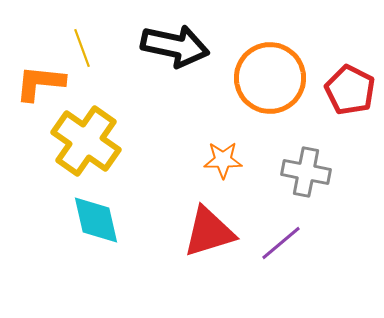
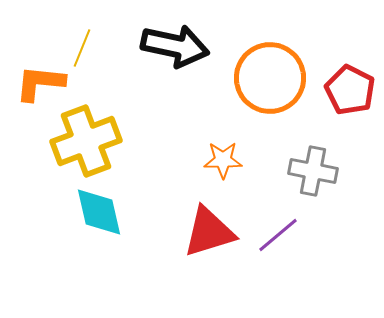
yellow line: rotated 42 degrees clockwise
yellow cross: rotated 34 degrees clockwise
gray cross: moved 7 px right, 1 px up
cyan diamond: moved 3 px right, 8 px up
purple line: moved 3 px left, 8 px up
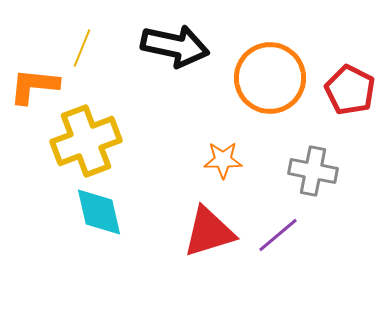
orange L-shape: moved 6 px left, 3 px down
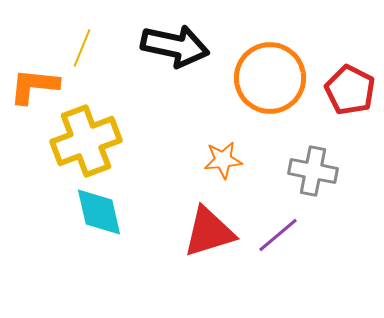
orange star: rotated 6 degrees counterclockwise
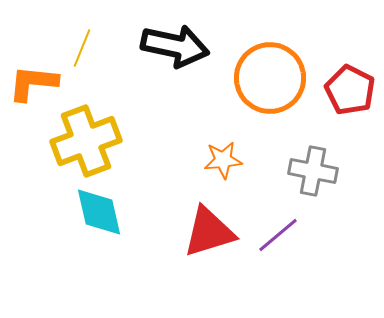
orange L-shape: moved 1 px left, 3 px up
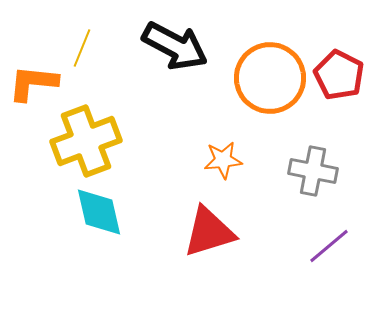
black arrow: rotated 16 degrees clockwise
red pentagon: moved 11 px left, 15 px up
purple line: moved 51 px right, 11 px down
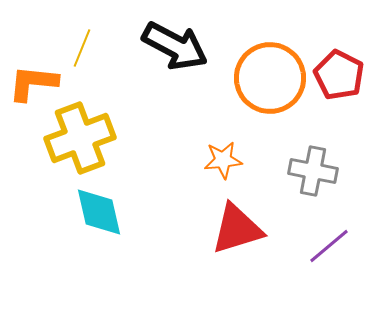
yellow cross: moved 6 px left, 3 px up
red triangle: moved 28 px right, 3 px up
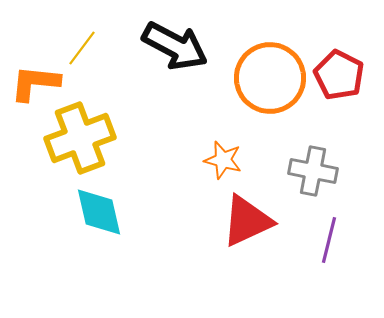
yellow line: rotated 15 degrees clockwise
orange L-shape: moved 2 px right
orange star: rotated 21 degrees clockwise
red triangle: moved 10 px right, 8 px up; rotated 8 degrees counterclockwise
purple line: moved 6 px up; rotated 36 degrees counterclockwise
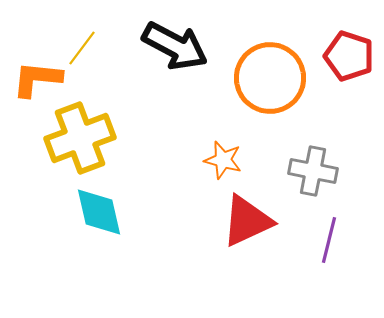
red pentagon: moved 10 px right, 19 px up; rotated 9 degrees counterclockwise
orange L-shape: moved 2 px right, 4 px up
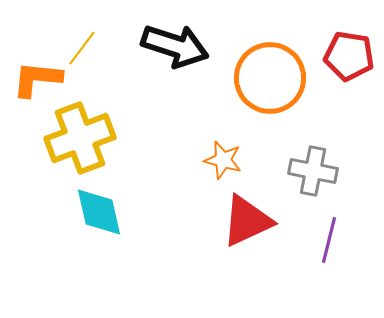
black arrow: rotated 10 degrees counterclockwise
red pentagon: rotated 9 degrees counterclockwise
